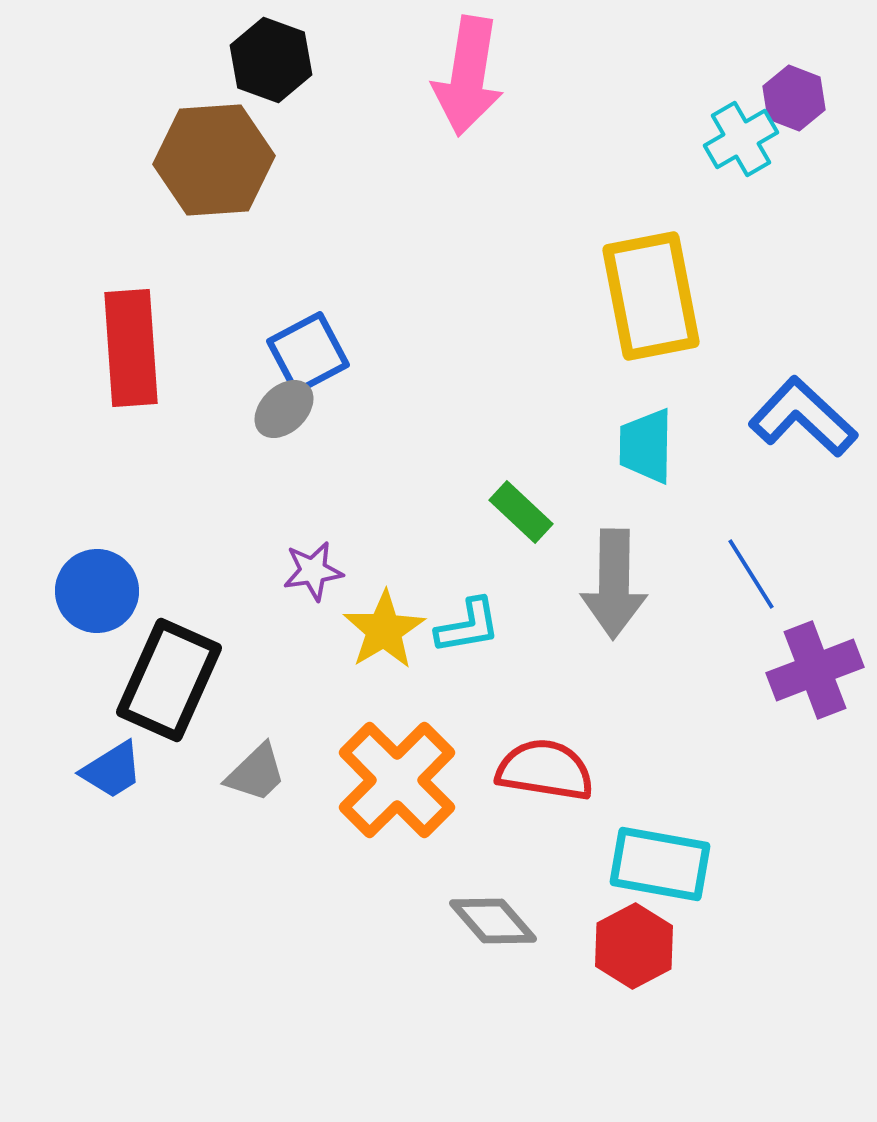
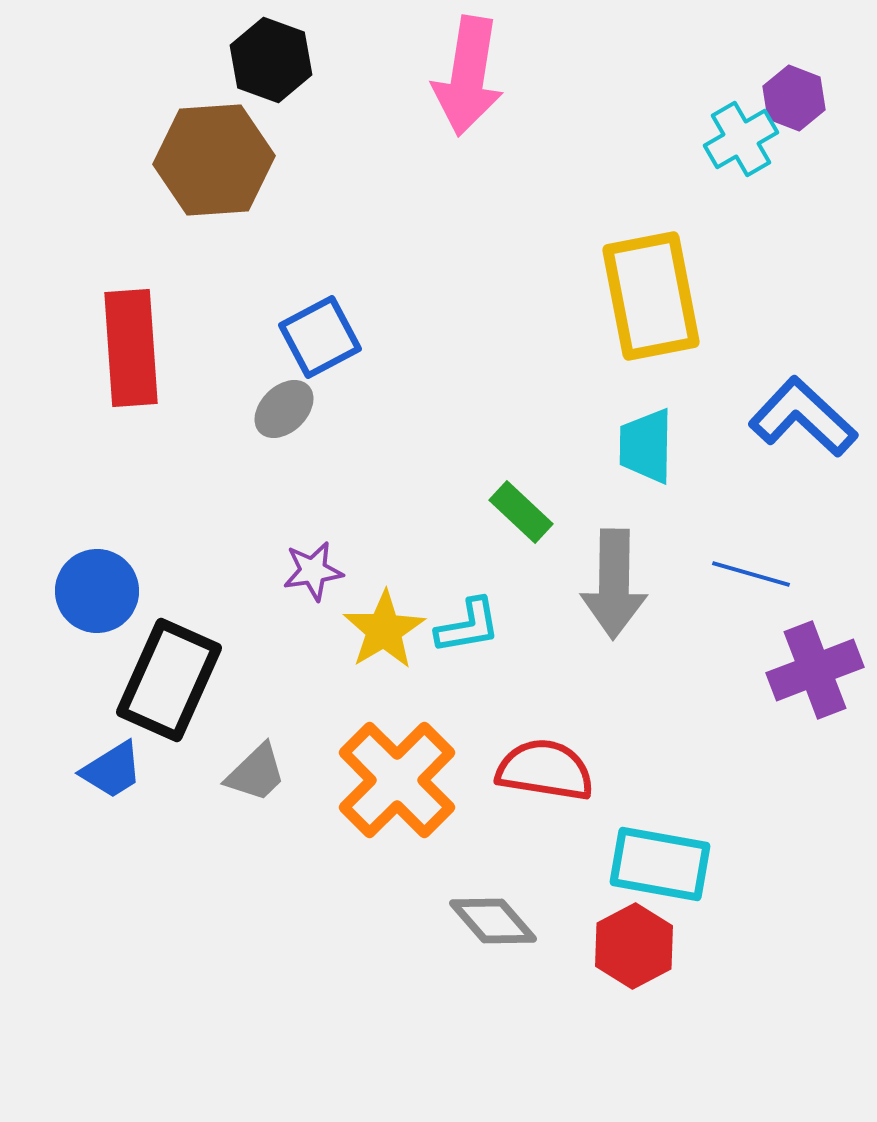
blue square: moved 12 px right, 16 px up
blue line: rotated 42 degrees counterclockwise
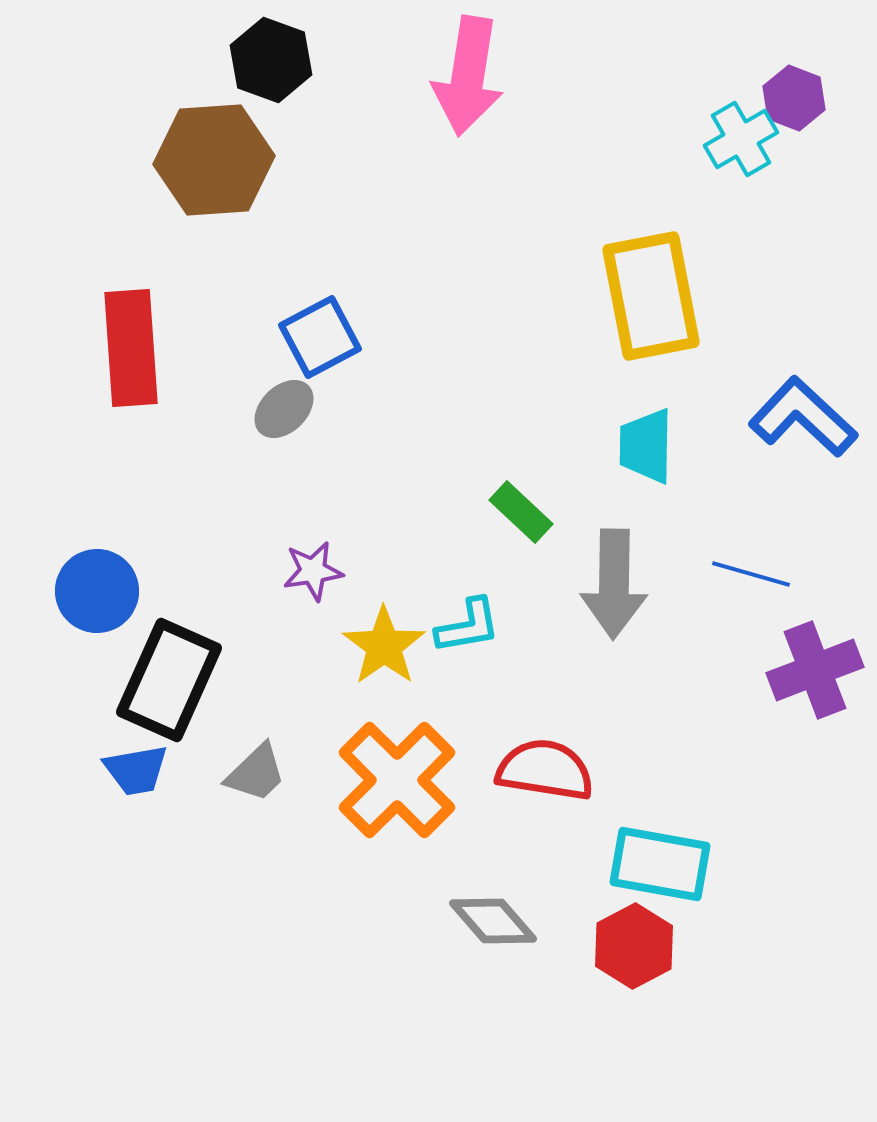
yellow star: moved 16 px down; rotated 4 degrees counterclockwise
blue trapezoid: moved 24 px right; rotated 22 degrees clockwise
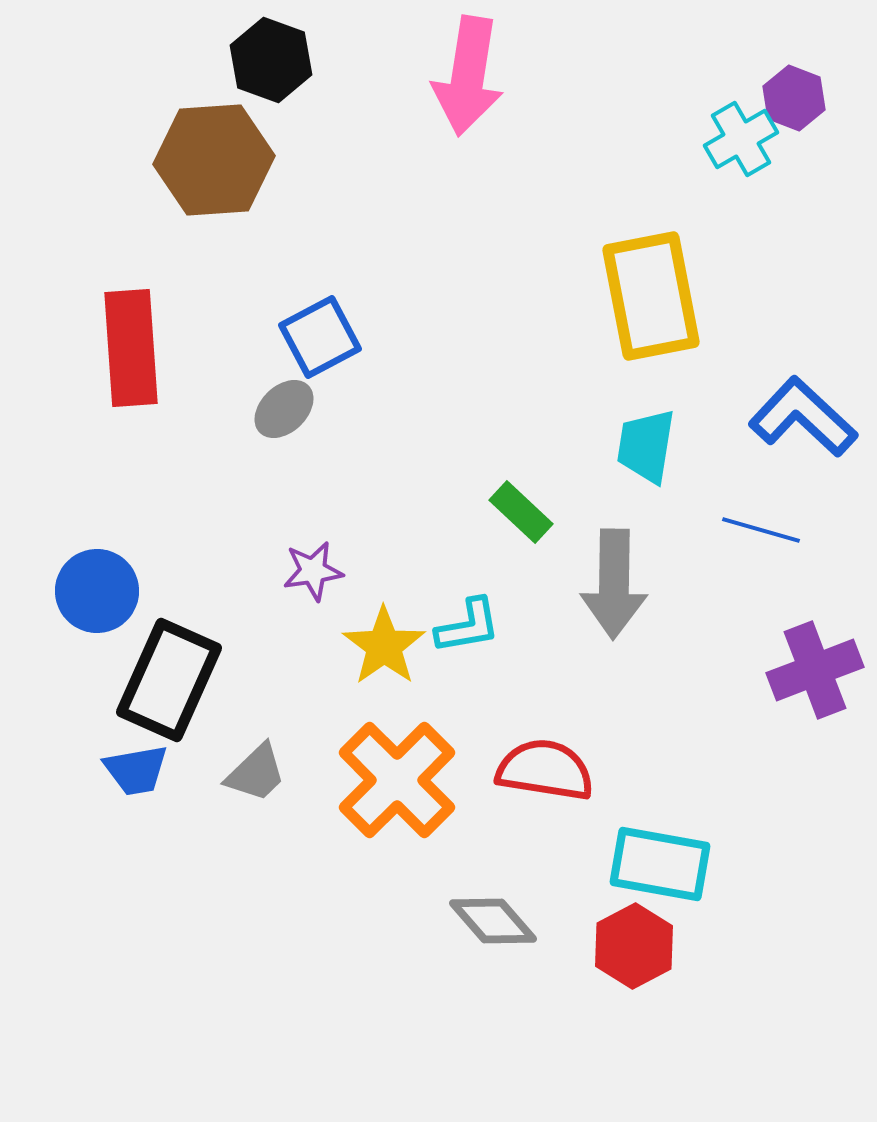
cyan trapezoid: rotated 8 degrees clockwise
blue line: moved 10 px right, 44 px up
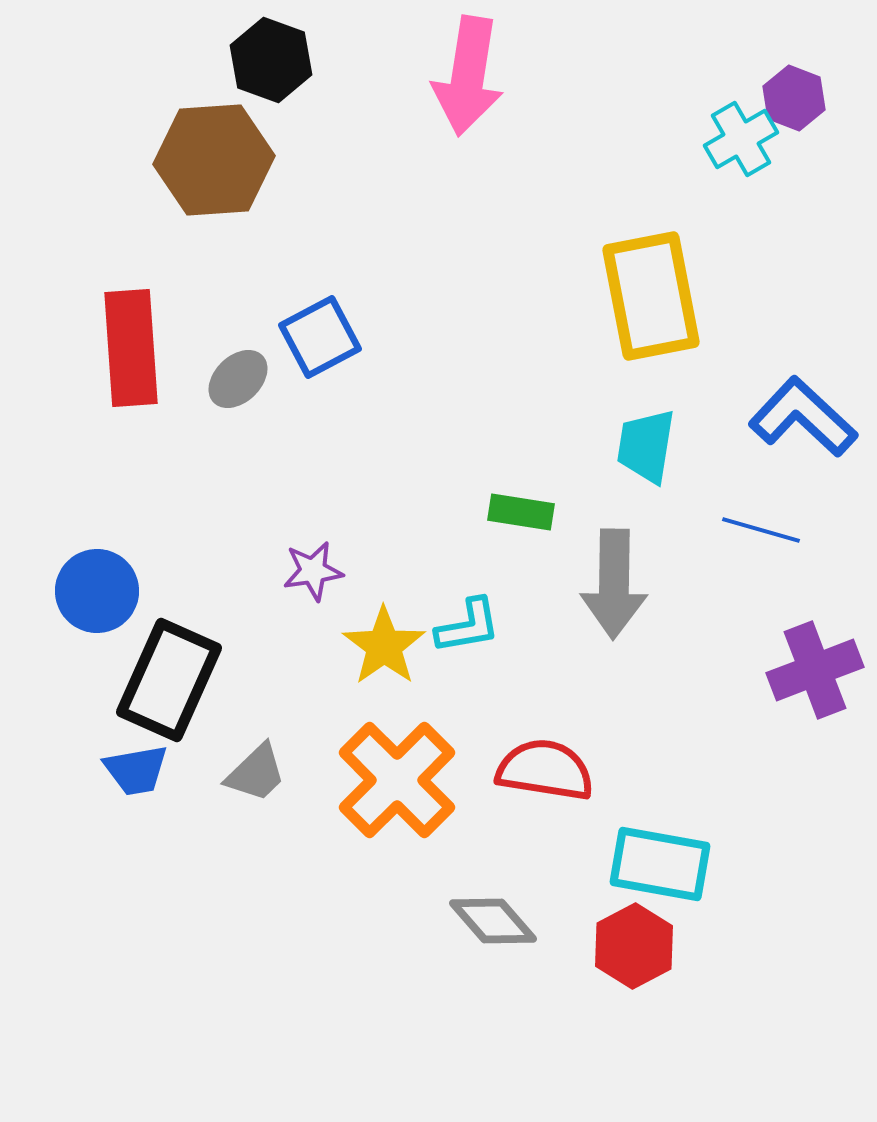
gray ellipse: moved 46 px left, 30 px up
green rectangle: rotated 34 degrees counterclockwise
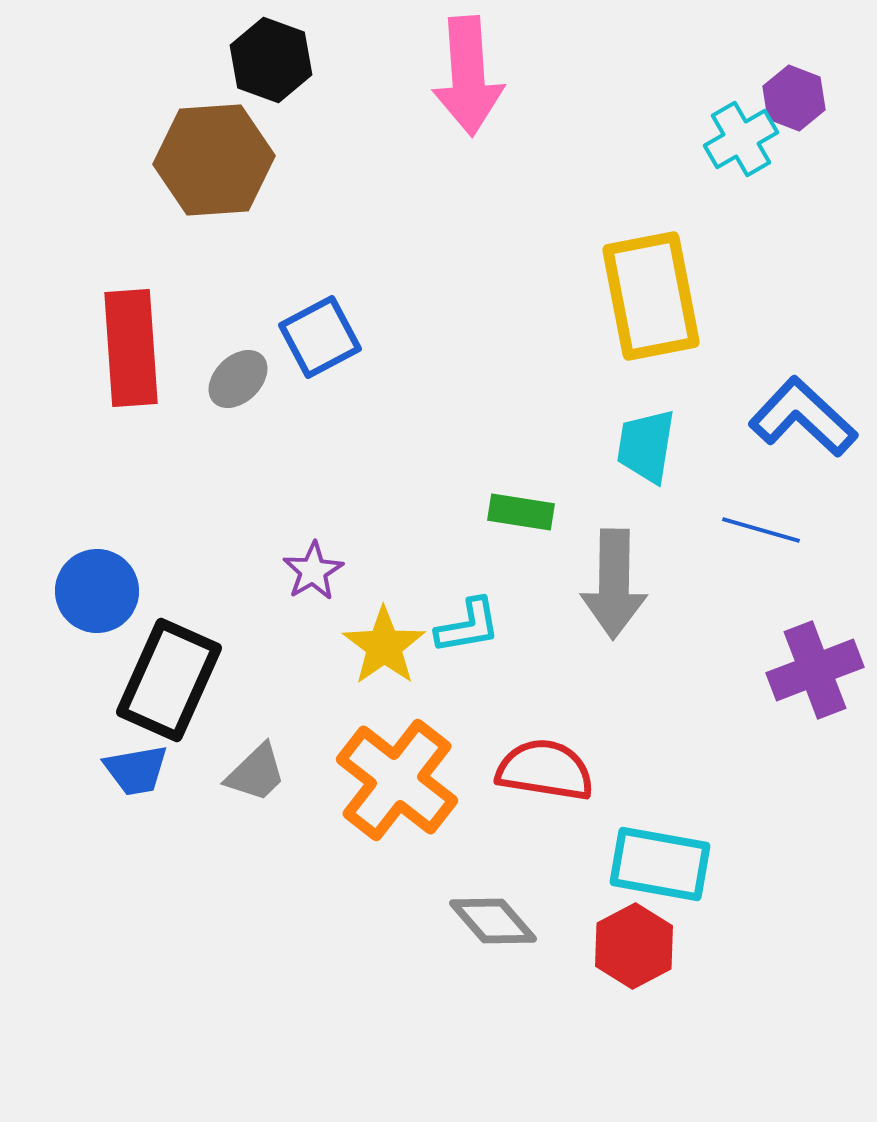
pink arrow: rotated 13 degrees counterclockwise
purple star: rotated 22 degrees counterclockwise
orange cross: rotated 7 degrees counterclockwise
